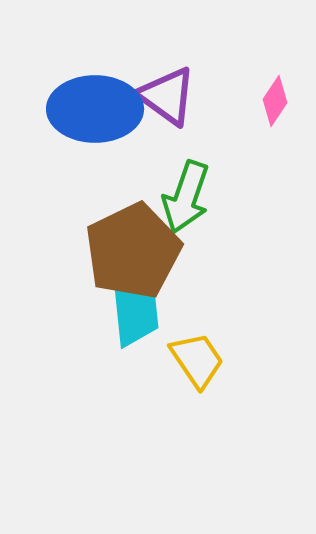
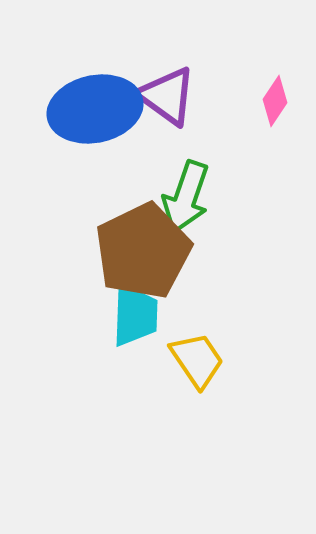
blue ellipse: rotated 12 degrees counterclockwise
brown pentagon: moved 10 px right
cyan trapezoid: rotated 8 degrees clockwise
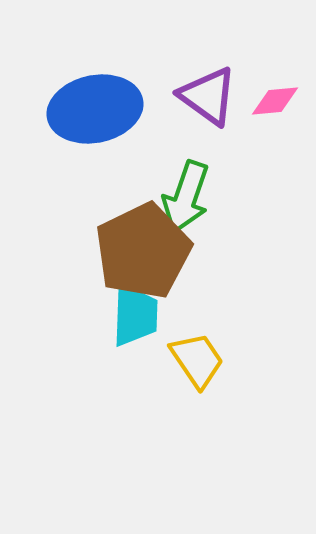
purple triangle: moved 41 px right
pink diamond: rotated 51 degrees clockwise
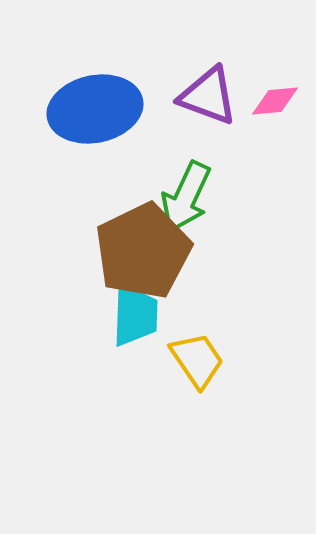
purple triangle: rotated 16 degrees counterclockwise
green arrow: rotated 6 degrees clockwise
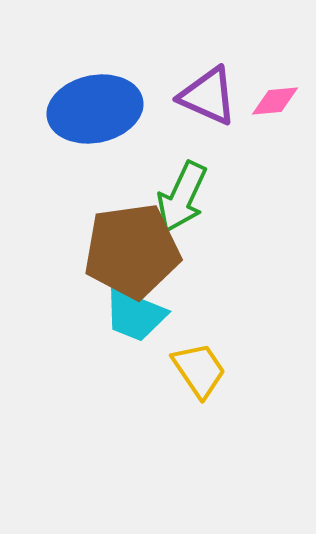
purple triangle: rotated 4 degrees clockwise
green arrow: moved 4 px left
brown pentagon: moved 11 px left; rotated 18 degrees clockwise
cyan trapezoid: rotated 110 degrees clockwise
yellow trapezoid: moved 2 px right, 10 px down
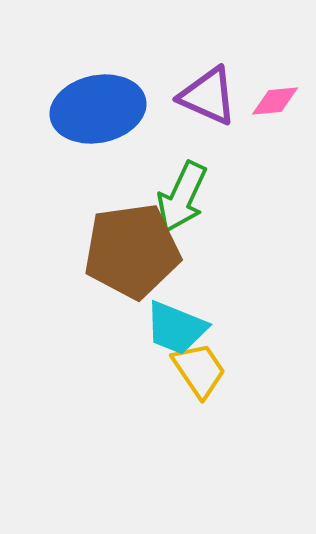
blue ellipse: moved 3 px right
cyan trapezoid: moved 41 px right, 13 px down
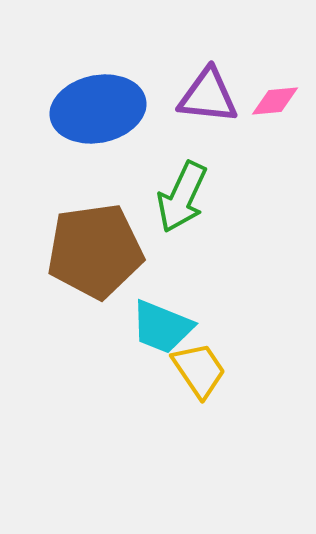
purple triangle: rotated 18 degrees counterclockwise
brown pentagon: moved 37 px left
cyan trapezoid: moved 14 px left, 1 px up
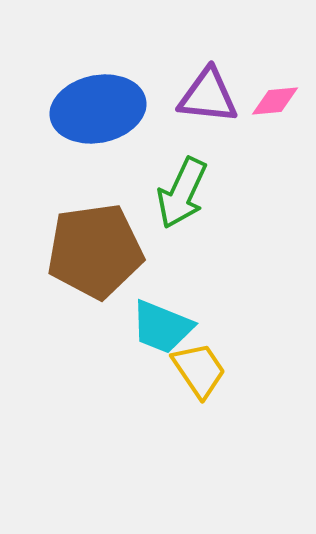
green arrow: moved 4 px up
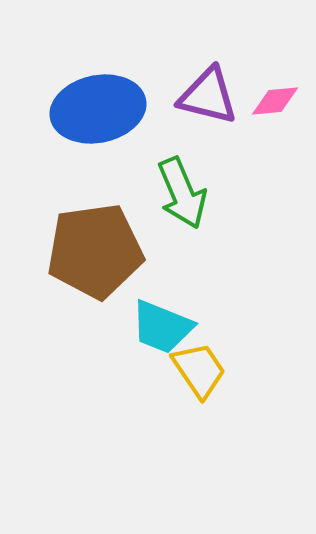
purple triangle: rotated 8 degrees clockwise
green arrow: rotated 48 degrees counterclockwise
